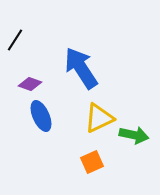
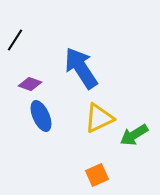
green arrow: rotated 136 degrees clockwise
orange square: moved 5 px right, 13 px down
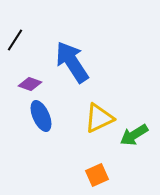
blue arrow: moved 9 px left, 6 px up
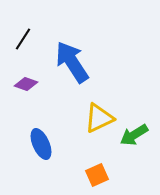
black line: moved 8 px right, 1 px up
purple diamond: moved 4 px left
blue ellipse: moved 28 px down
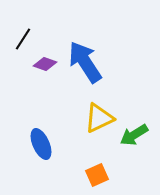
blue arrow: moved 13 px right
purple diamond: moved 19 px right, 20 px up
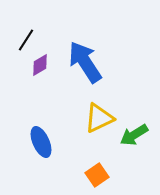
black line: moved 3 px right, 1 px down
purple diamond: moved 5 px left, 1 px down; rotated 50 degrees counterclockwise
blue ellipse: moved 2 px up
orange square: rotated 10 degrees counterclockwise
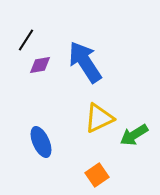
purple diamond: rotated 20 degrees clockwise
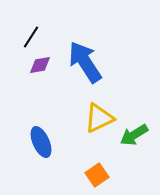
black line: moved 5 px right, 3 px up
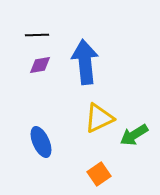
black line: moved 6 px right, 2 px up; rotated 55 degrees clockwise
blue arrow: rotated 27 degrees clockwise
orange square: moved 2 px right, 1 px up
